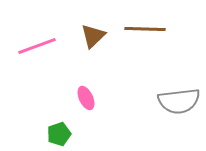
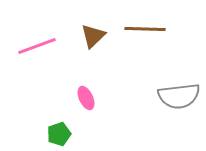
gray semicircle: moved 5 px up
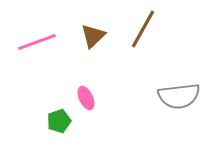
brown line: moved 2 px left; rotated 63 degrees counterclockwise
pink line: moved 4 px up
green pentagon: moved 13 px up
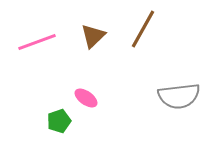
pink ellipse: rotated 30 degrees counterclockwise
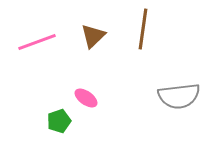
brown line: rotated 21 degrees counterclockwise
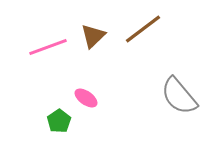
brown line: rotated 45 degrees clockwise
pink line: moved 11 px right, 5 px down
gray semicircle: rotated 57 degrees clockwise
green pentagon: rotated 15 degrees counterclockwise
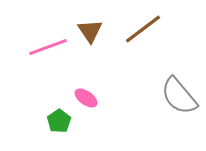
brown triangle: moved 3 px left, 5 px up; rotated 20 degrees counterclockwise
